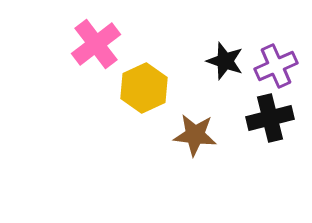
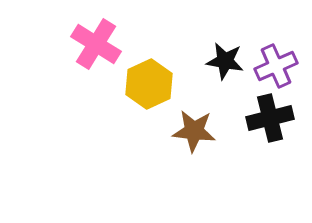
pink cross: rotated 21 degrees counterclockwise
black star: rotated 9 degrees counterclockwise
yellow hexagon: moved 5 px right, 4 px up
brown star: moved 1 px left, 4 px up
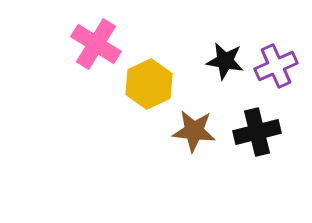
black cross: moved 13 px left, 14 px down
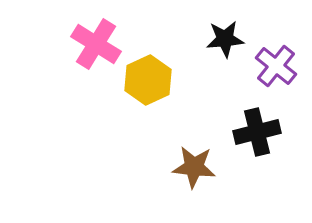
black star: moved 22 px up; rotated 15 degrees counterclockwise
purple cross: rotated 27 degrees counterclockwise
yellow hexagon: moved 1 px left, 4 px up
brown star: moved 36 px down
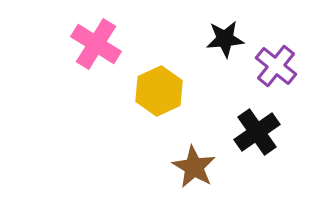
yellow hexagon: moved 11 px right, 11 px down
black cross: rotated 21 degrees counterclockwise
brown star: rotated 24 degrees clockwise
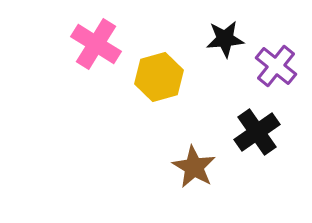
yellow hexagon: moved 14 px up; rotated 9 degrees clockwise
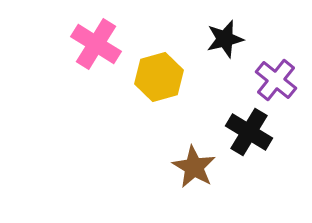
black star: rotated 9 degrees counterclockwise
purple cross: moved 14 px down
black cross: moved 8 px left; rotated 24 degrees counterclockwise
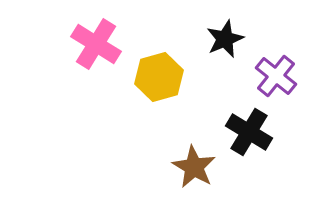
black star: rotated 9 degrees counterclockwise
purple cross: moved 4 px up
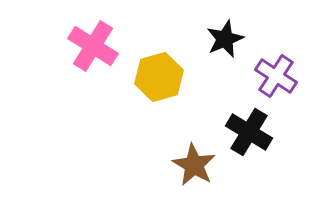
pink cross: moved 3 px left, 2 px down
purple cross: rotated 6 degrees counterclockwise
brown star: moved 2 px up
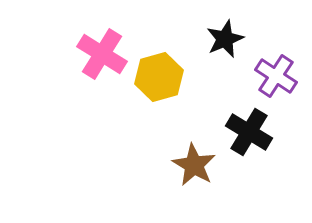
pink cross: moved 9 px right, 8 px down
